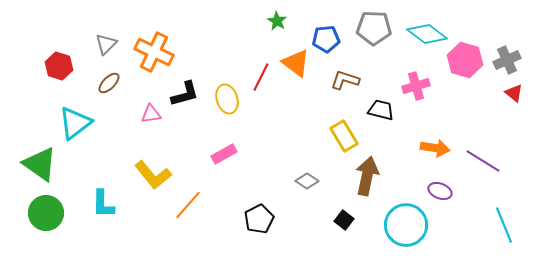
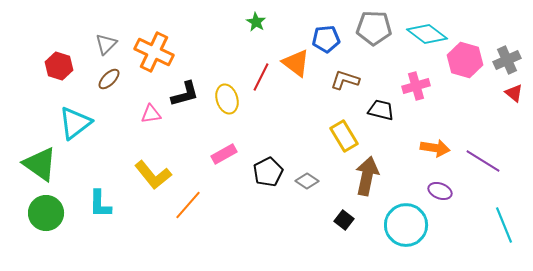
green star: moved 21 px left, 1 px down
brown ellipse: moved 4 px up
cyan L-shape: moved 3 px left
black pentagon: moved 9 px right, 47 px up
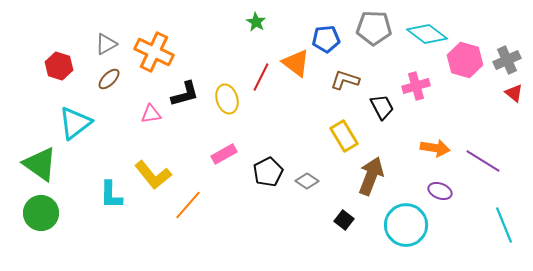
gray triangle: rotated 15 degrees clockwise
black trapezoid: moved 1 px right, 3 px up; rotated 48 degrees clockwise
brown arrow: moved 4 px right; rotated 9 degrees clockwise
cyan L-shape: moved 11 px right, 9 px up
green circle: moved 5 px left
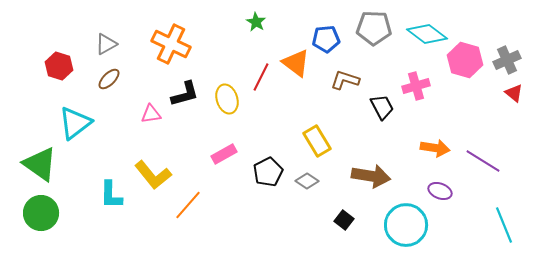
orange cross: moved 17 px right, 8 px up
yellow rectangle: moved 27 px left, 5 px down
brown arrow: rotated 78 degrees clockwise
